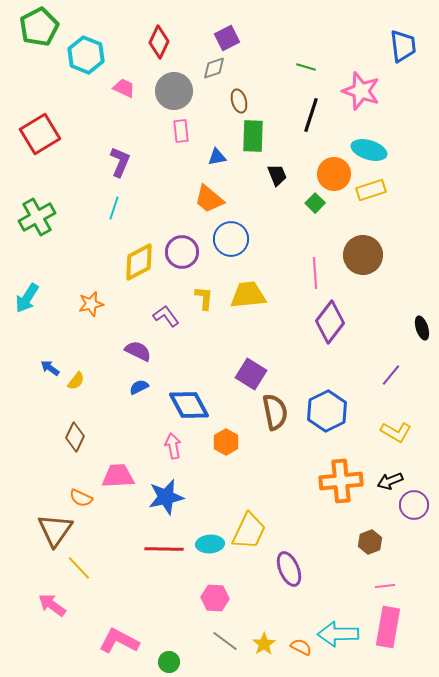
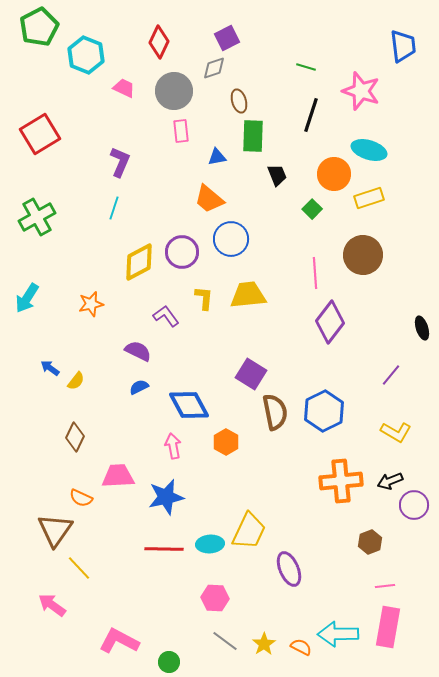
yellow rectangle at (371, 190): moved 2 px left, 8 px down
green square at (315, 203): moved 3 px left, 6 px down
blue hexagon at (327, 411): moved 3 px left
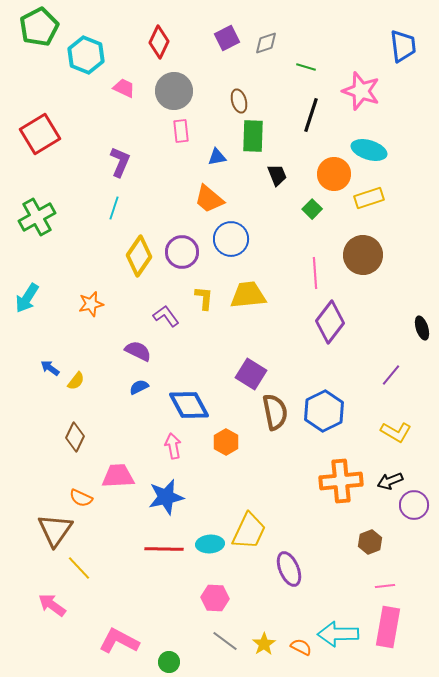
gray diamond at (214, 68): moved 52 px right, 25 px up
yellow diamond at (139, 262): moved 6 px up; rotated 27 degrees counterclockwise
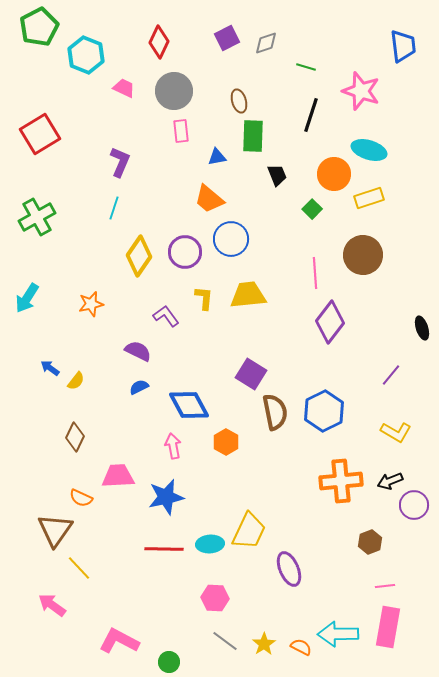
purple circle at (182, 252): moved 3 px right
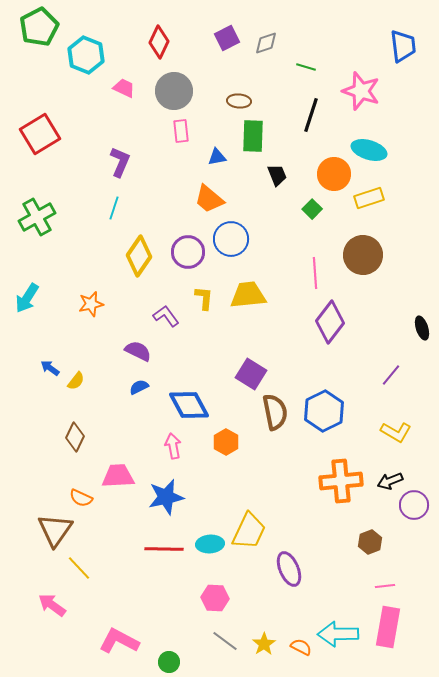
brown ellipse at (239, 101): rotated 70 degrees counterclockwise
purple circle at (185, 252): moved 3 px right
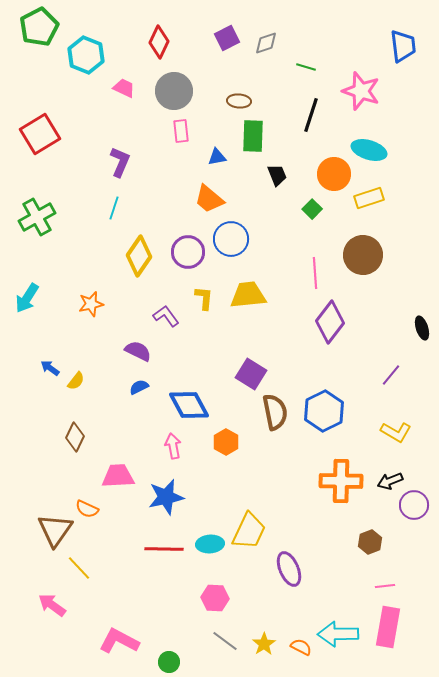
orange cross at (341, 481): rotated 6 degrees clockwise
orange semicircle at (81, 498): moved 6 px right, 11 px down
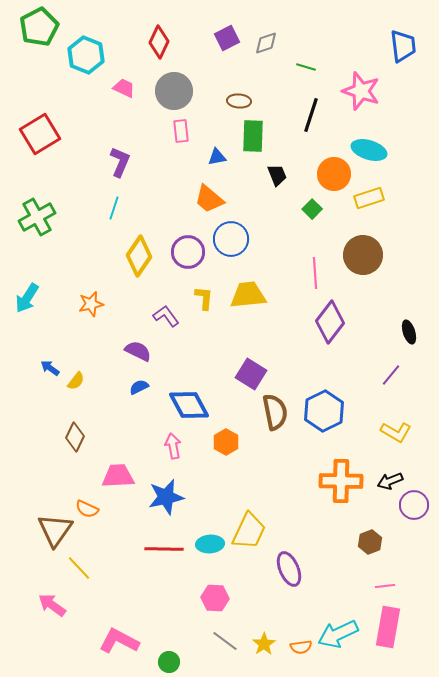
black ellipse at (422, 328): moved 13 px left, 4 px down
cyan arrow at (338, 634): rotated 24 degrees counterclockwise
orange semicircle at (301, 647): rotated 145 degrees clockwise
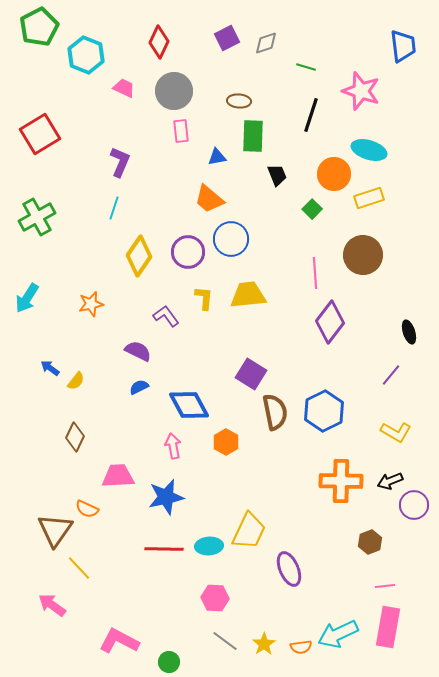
cyan ellipse at (210, 544): moved 1 px left, 2 px down
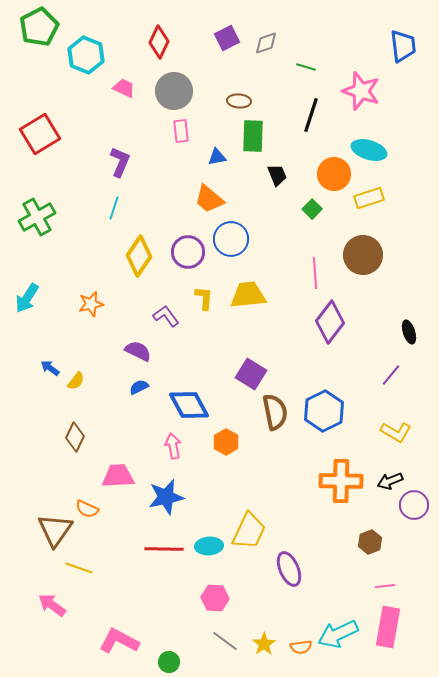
yellow line at (79, 568): rotated 28 degrees counterclockwise
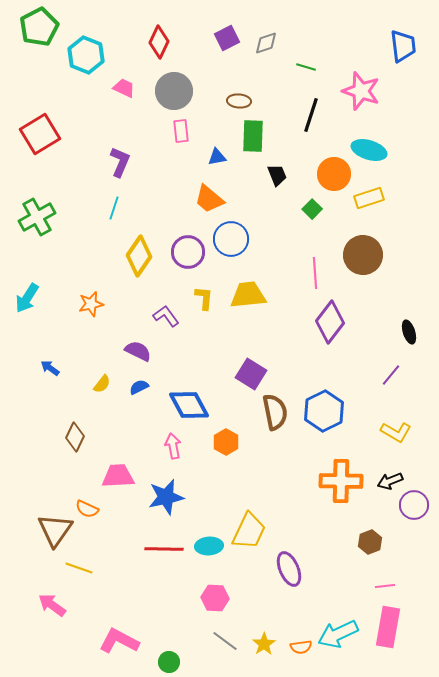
yellow semicircle at (76, 381): moved 26 px right, 3 px down
